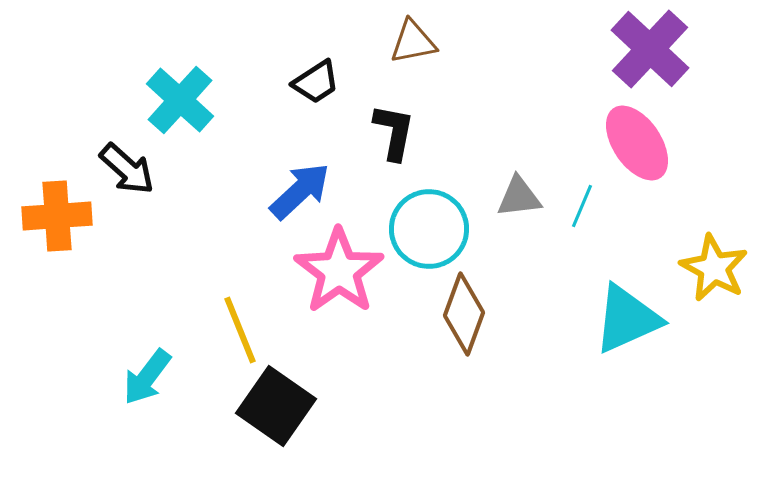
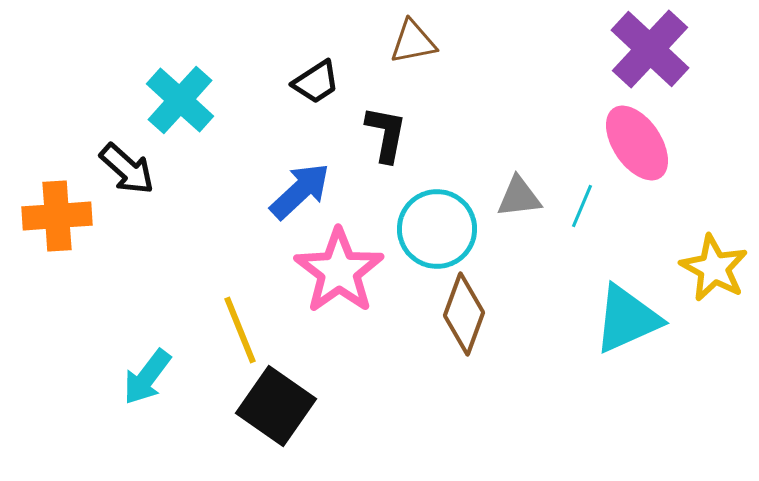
black L-shape: moved 8 px left, 2 px down
cyan circle: moved 8 px right
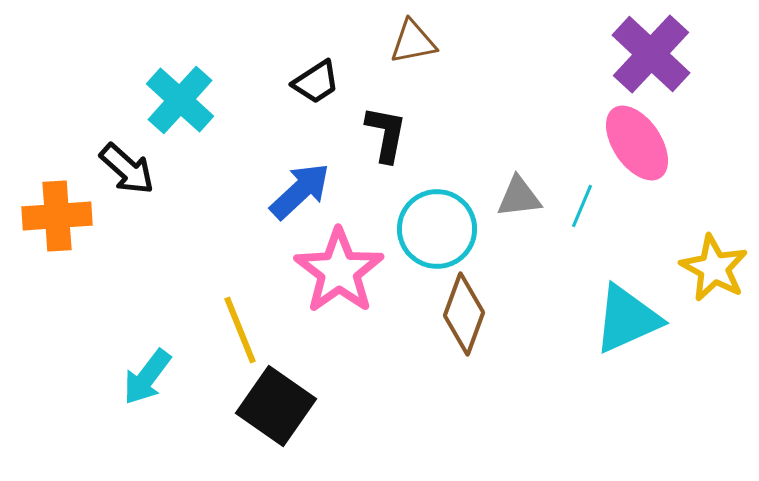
purple cross: moved 1 px right, 5 px down
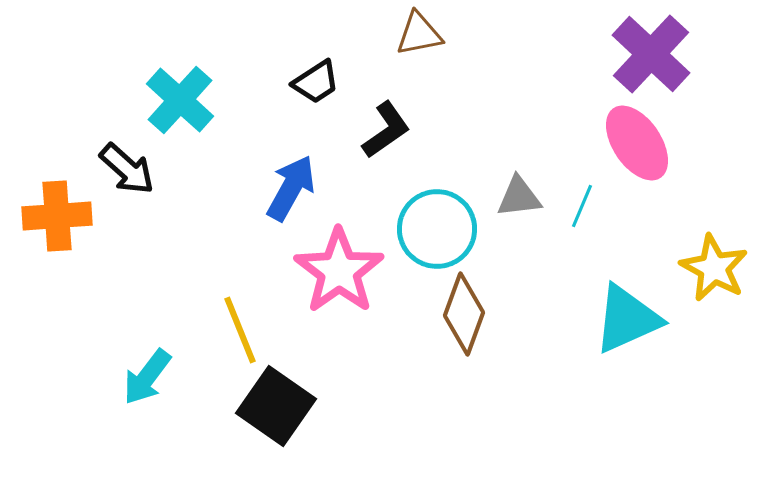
brown triangle: moved 6 px right, 8 px up
black L-shape: moved 4 px up; rotated 44 degrees clockwise
blue arrow: moved 9 px left, 3 px up; rotated 18 degrees counterclockwise
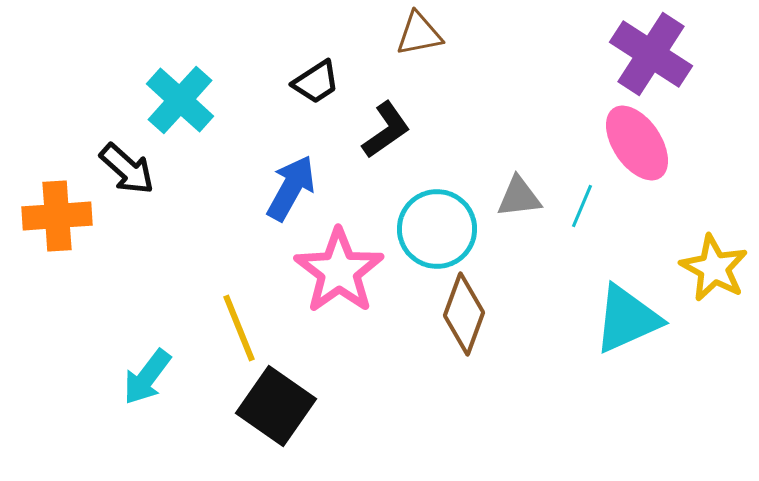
purple cross: rotated 10 degrees counterclockwise
yellow line: moved 1 px left, 2 px up
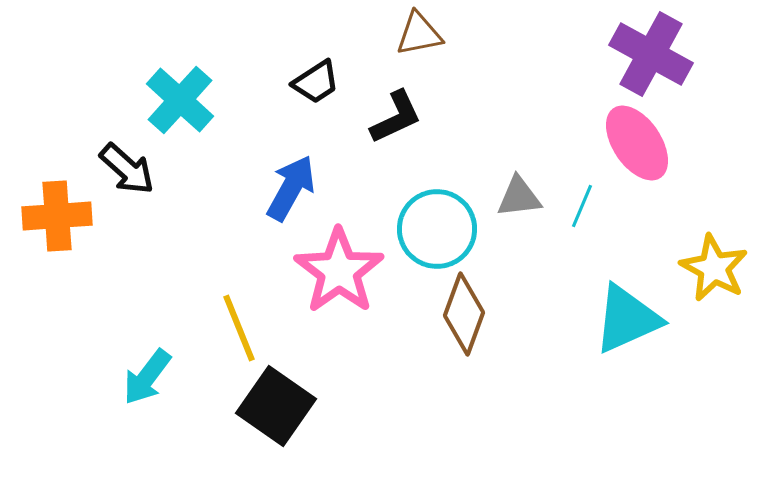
purple cross: rotated 4 degrees counterclockwise
black L-shape: moved 10 px right, 13 px up; rotated 10 degrees clockwise
